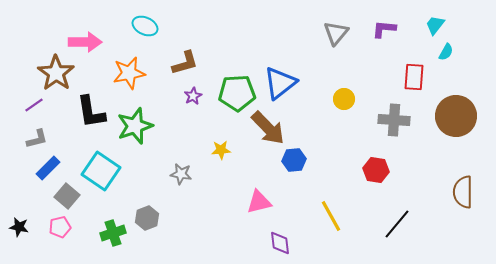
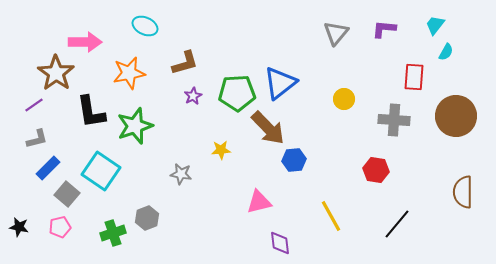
gray square: moved 2 px up
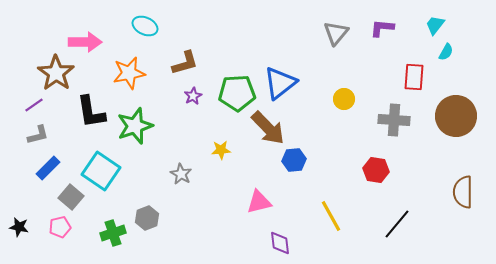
purple L-shape: moved 2 px left, 1 px up
gray L-shape: moved 1 px right, 4 px up
gray star: rotated 20 degrees clockwise
gray square: moved 4 px right, 3 px down
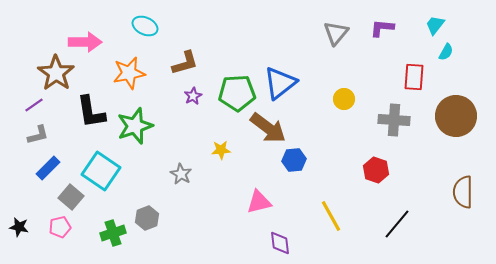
brown arrow: rotated 9 degrees counterclockwise
red hexagon: rotated 10 degrees clockwise
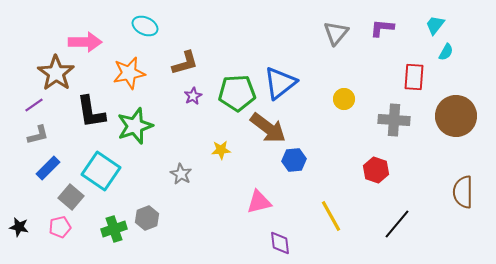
green cross: moved 1 px right, 4 px up
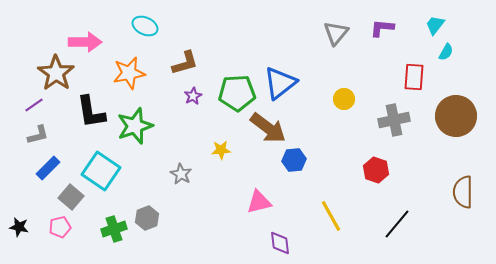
gray cross: rotated 16 degrees counterclockwise
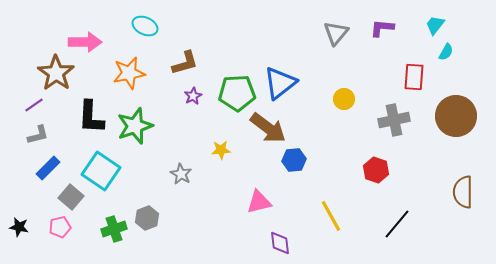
black L-shape: moved 5 px down; rotated 12 degrees clockwise
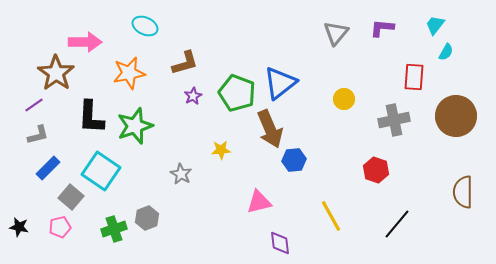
green pentagon: rotated 24 degrees clockwise
brown arrow: moved 2 px right, 1 px down; rotated 30 degrees clockwise
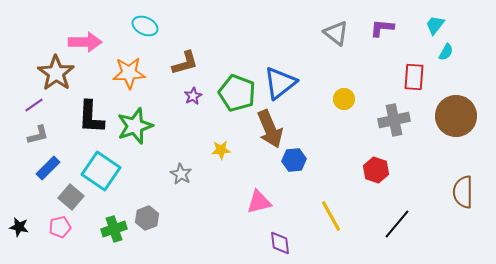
gray triangle: rotated 32 degrees counterclockwise
orange star: rotated 8 degrees clockwise
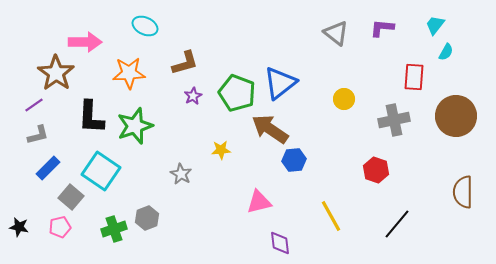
brown arrow: rotated 147 degrees clockwise
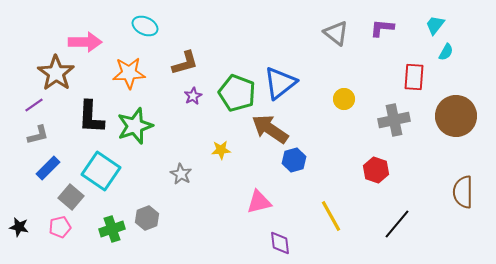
blue hexagon: rotated 10 degrees counterclockwise
green cross: moved 2 px left
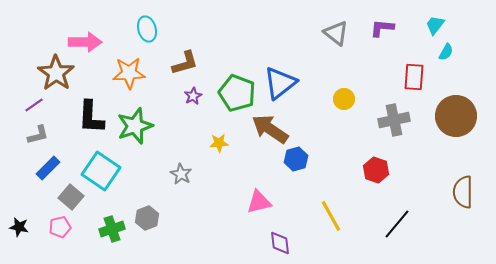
cyan ellipse: moved 2 px right, 3 px down; rotated 50 degrees clockwise
yellow star: moved 2 px left, 7 px up
blue hexagon: moved 2 px right, 1 px up
